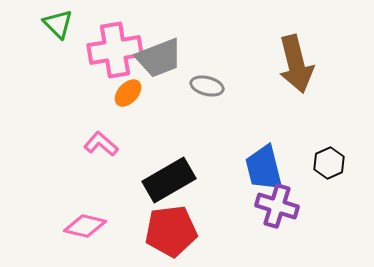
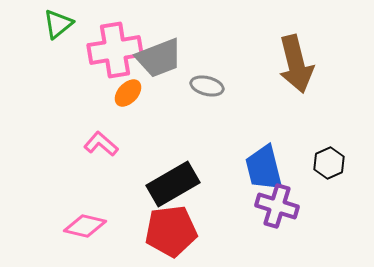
green triangle: rotated 36 degrees clockwise
black rectangle: moved 4 px right, 4 px down
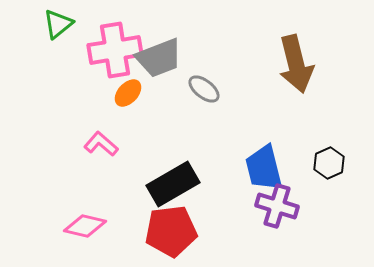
gray ellipse: moved 3 px left, 3 px down; rotated 24 degrees clockwise
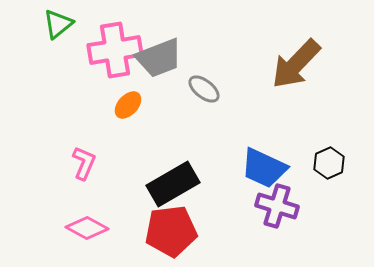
brown arrow: rotated 58 degrees clockwise
orange ellipse: moved 12 px down
pink L-shape: moved 17 px left, 19 px down; rotated 72 degrees clockwise
blue trapezoid: rotated 51 degrees counterclockwise
pink diamond: moved 2 px right, 2 px down; rotated 15 degrees clockwise
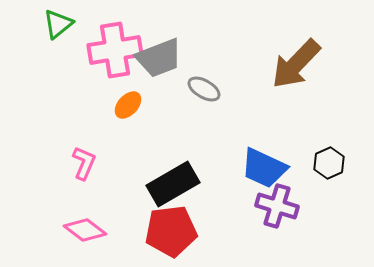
gray ellipse: rotated 8 degrees counterclockwise
pink diamond: moved 2 px left, 2 px down; rotated 9 degrees clockwise
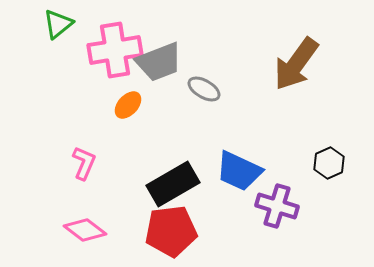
gray trapezoid: moved 4 px down
brown arrow: rotated 8 degrees counterclockwise
blue trapezoid: moved 25 px left, 3 px down
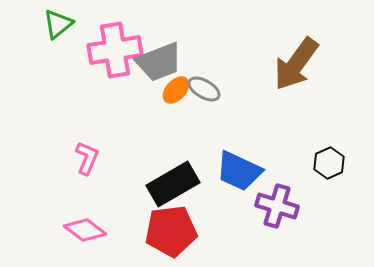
orange ellipse: moved 48 px right, 15 px up
pink L-shape: moved 3 px right, 5 px up
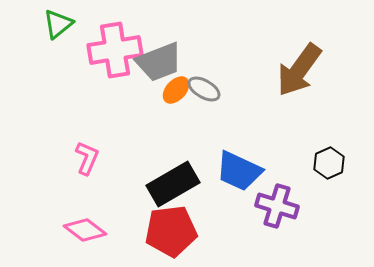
brown arrow: moved 3 px right, 6 px down
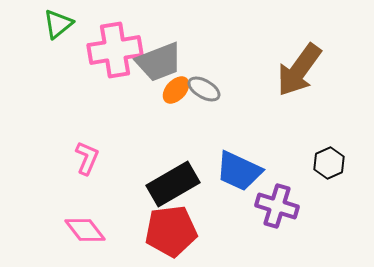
pink diamond: rotated 15 degrees clockwise
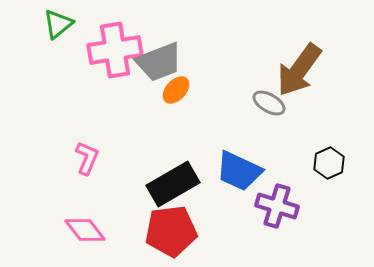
gray ellipse: moved 65 px right, 14 px down
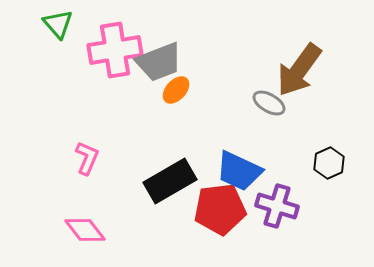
green triangle: rotated 32 degrees counterclockwise
black rectangle: moved 3 px left, 3 px up
red pentagon: moved 49 px right, 22 px up
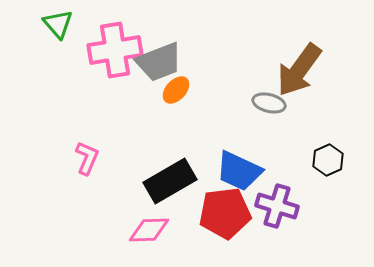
gray ellipse: rotated 16 degrees counterclockwise
black hexagon: moved 1 px left, 3 px up
red pentagon: moved 5 px right, 4 px down
pink diamond: moved 64 px right; rotated 54 degrees counterclockwise
